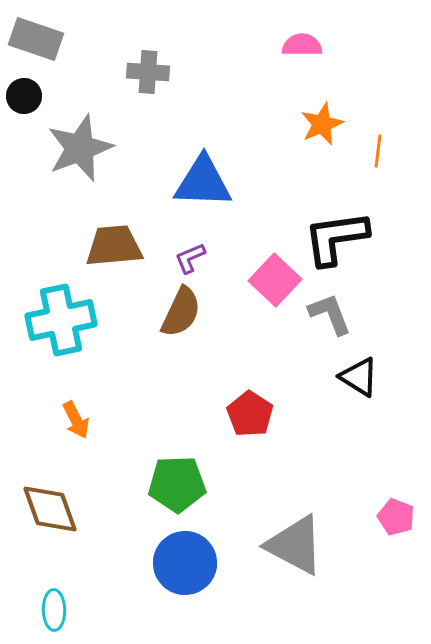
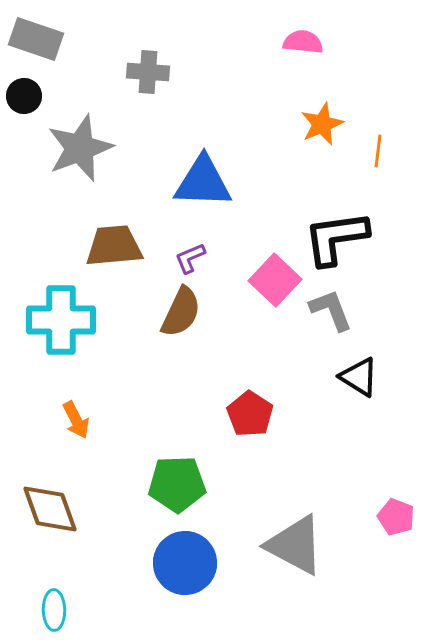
pink semicircle: moved 1 px right, 3 px up; rotated 6 degrees clockwise
gray L-shape: moved 1 px right, 4 px up
cyan cross: rotated 12 degrees clockwise
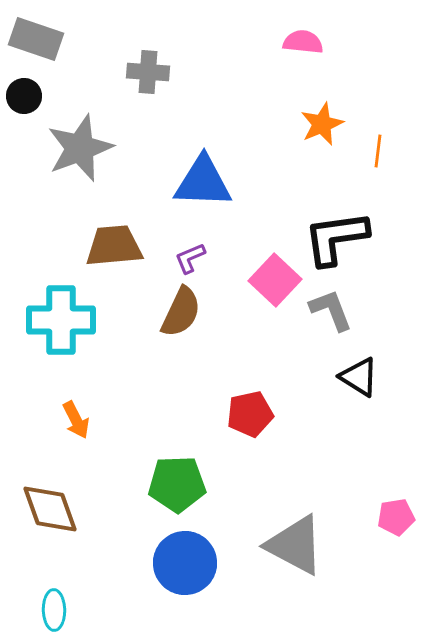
red pentagon: rotated 27 degrees clockwise
pink pentagon: rotated 30 degrees counterclockwise
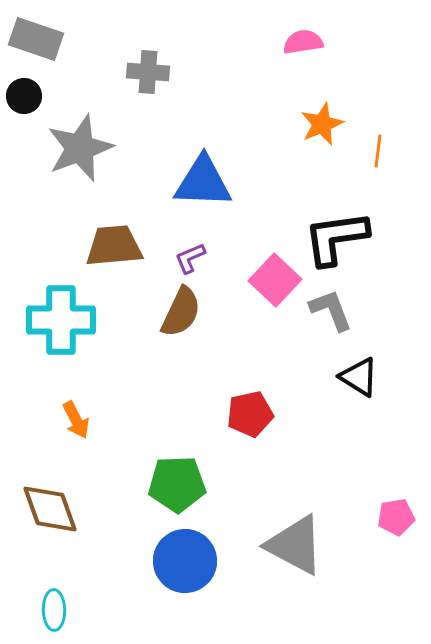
pink semicircle: rotated 15 degrees counterclockwise
blue circle: moved 2 px up
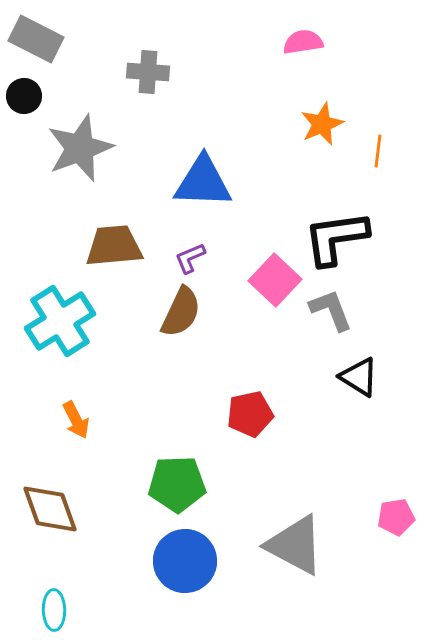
gray rectangle: rotated 8 degrees clockwise
cyan cross: moved 1 px left, 1 px down; rotated 32 degrees counterclockwise
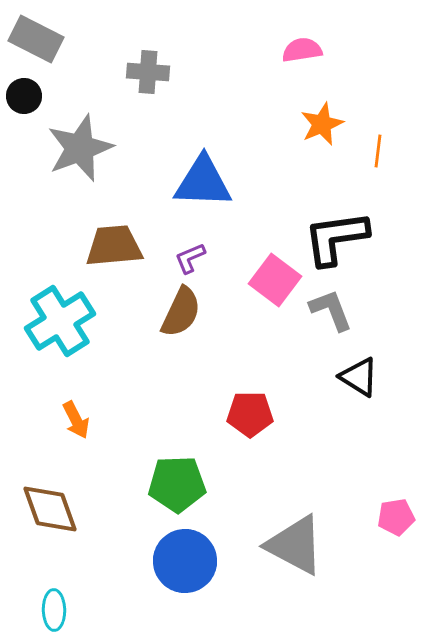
pink semicircle: moved 1 px left, 8 px down
pink square: rotated 6 degrees counterclockwise
red pentagon: rotated 12 degrees clockwise
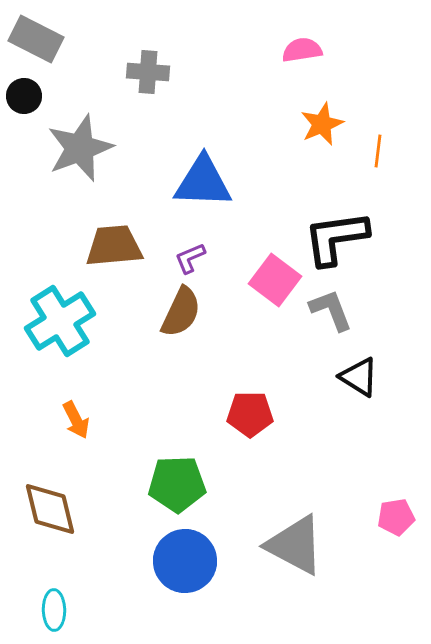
brown diamond: rotated 6 degrees clockwise
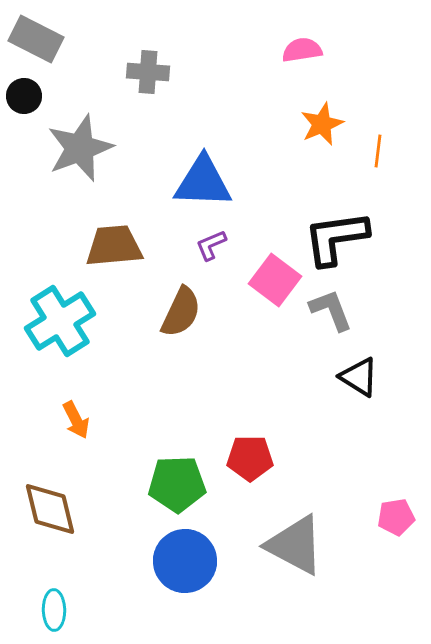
purple L-shape: moved 21 px right, 13 px up
red pentagon: moved 44 px down
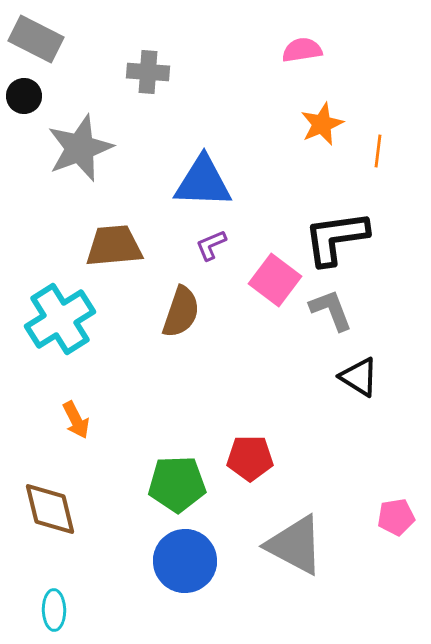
brown semicircle: rotated 6 degrees counterclockwise
cyan cross: moved 2 px up
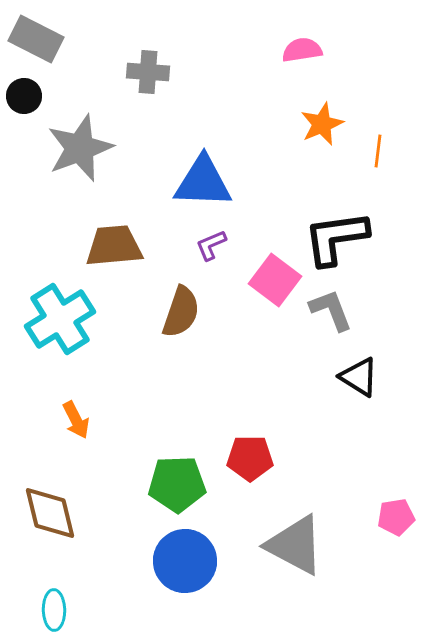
brown diamond: moved 4 px down
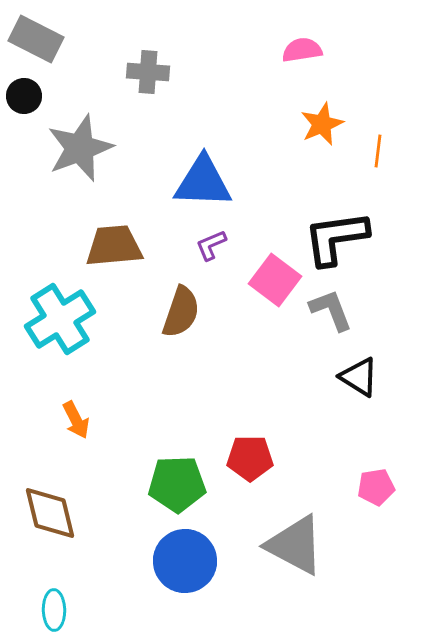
pink pentagon: moved 20 px left, 30 px up
